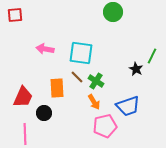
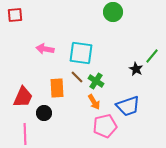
green line: rotated 14 degrees clockwise
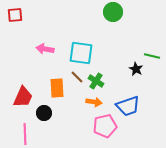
green line: rotated 63 degrees clockwise
orange arrow: rotated 49 degrees counterclockwise
